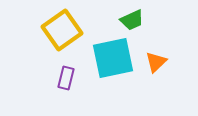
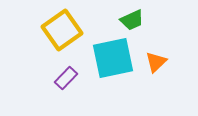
purple rectangle: rotated 30 degrees clockwise
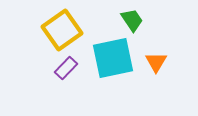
green trapezoid: rotated 100 degrees counterclockwise
orange triangle: rotated 15 degrees counterclockwise
purple rectangle: moved 10 px up
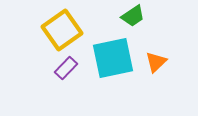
green trapezoid: moved 1 px right, 4 px up; rotated 90 degrees clockwise
orange triangle: rotated 15 degrees clockwise
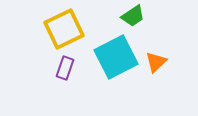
yellow square: moved 2 px right, 1 px up; rotated 9 degrees clockwise
cyan square: moved 3 px right, 1 px up; rotated 15 degrees counterclockwise
purple rectangle: moved 1 px left; rotated 25 degrees counterclockwise
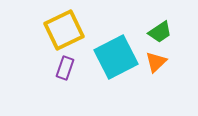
green trapezoid: moved 27 px right, 16 px down
yellow square: moved 1 px down
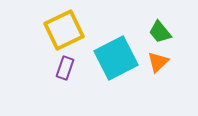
green trapezoid: rotated 85 degrees clockwise
cyan square: moved 1 px down
orange triangle: moved 2 px right
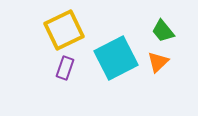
green trapezoid: moved 3 px right, 1 px up
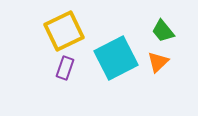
yellow square: moved 1 px down
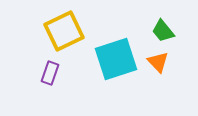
cyan square: moved 1 px down; rotated 9 degrees clockwise
orange triangle: rotated 30 degrees counterclockwise
purple rectangle: moved 15 px left, 5 px down
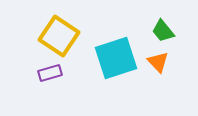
yellow square: moved 5 px left, 5 px down; rotated 30 degrees counterclockwise
cyan square: moved 1 px up
purple rectangle: rotated 55 degrees clockwise
